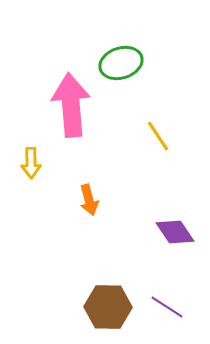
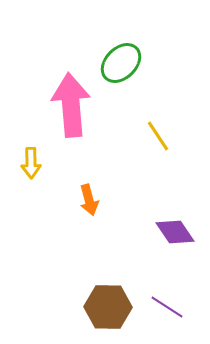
green ellipse: rotated 27 degrees counterclockwise
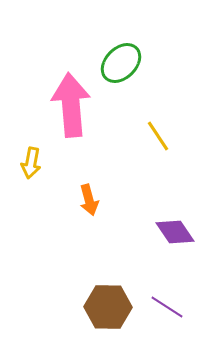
yellow arrow: rotated 12 degrees clockwise
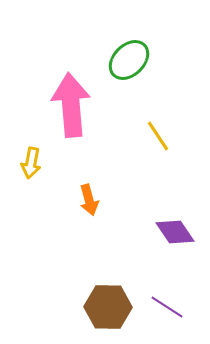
green ellipse: moved 8 px right, 3 px up
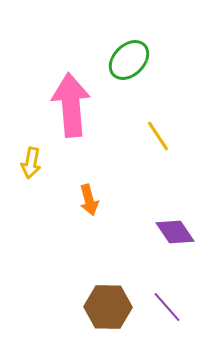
purple line: rotated 16 degrees clockwise
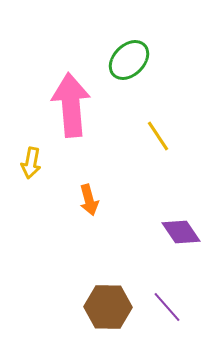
purple diamond: moved 6 px right
